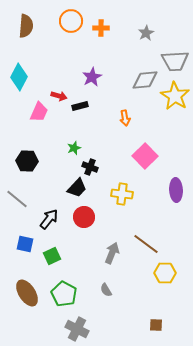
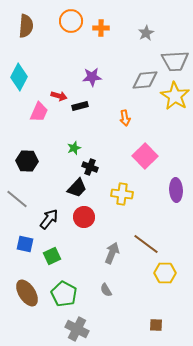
purple star: rotated 24 degrees clockwise
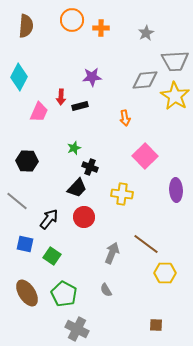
orange circle: moved 1 px right, 1 px up
red arrow: moved 2 px right, 1 px down; rotated 77 degrees clockwise
gray line: moved 2 px down
green square: rotated 30 degrees counterclockwise
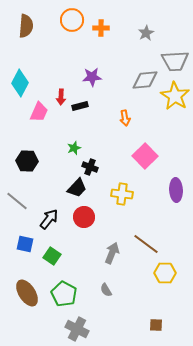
cyan diamond: moved 1 px right, 6 px down
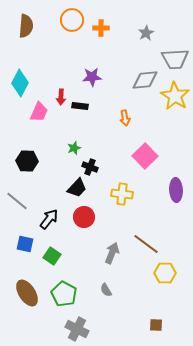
gray trapezoid: moved 2 px up
black rectangle: rotated 21 degrees clockwise
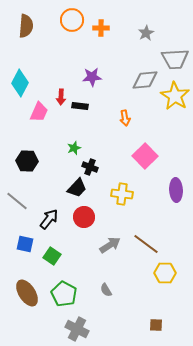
gray arrow: moved 2 px left, 8 px up; rotated 35 degrees clockwise
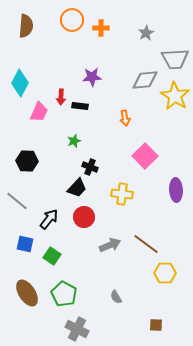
green star: moved 7 px up
gray arrow: rotated 10 degrees clockwise
gray semicircle: moved 10 px right, 7 px down
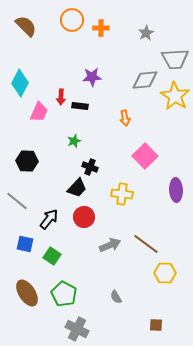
brown semicircle: rotated 50 degrees counterclockwise
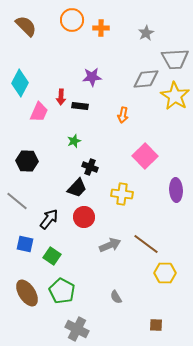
gray diamond: moved 1 px right, 1 px up
orange arrow: moved 2 px left, 3 px up; rotated 21 degrees clockwise
green pentagon: moved 2 px left, 3 px up
